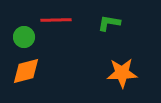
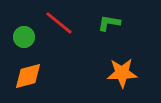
red line: moved 3 px right, 3 px down; rotated 40 degrees clockwise
orange diamond: moved 2 px right, 5 px down
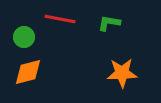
red line: moved 1 px right, 4 px up; rotated 28 degrees counterclockwise
orange diamond: moved 4 px up
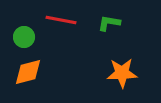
red line: moved 1 px right, 1 px down
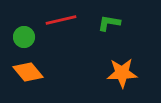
red line: rotated 24 degrees counterclockwise
orange diamond: rotated 64 degrees clockwise
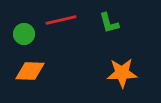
green L-shape: rotated 115 degrees counterclockwise
green circle: moved 3 px up
orange diamond: moved 2 px right, 1 px up; rotated 48 degrees counterclockwise
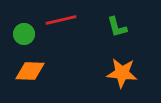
green L-shape: moved 8 px right, 4 px down
orange star: rotated 8 degrees clockwise
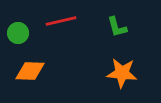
red line: moved 1 px down
green circle: moved 6 px left, 1 px up
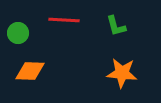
red line: moved 3 px right, 1 px up; rotated 16 degrees clockwise
green L-shape: moved 1 px left, 1 px up
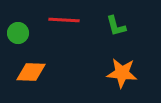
orange diamond: moved 1 px right, 1 px down
